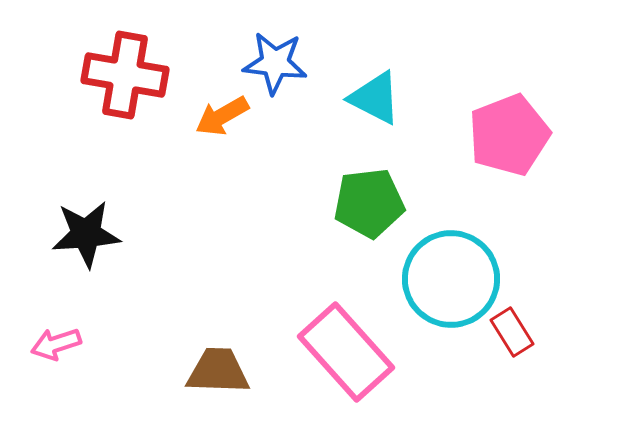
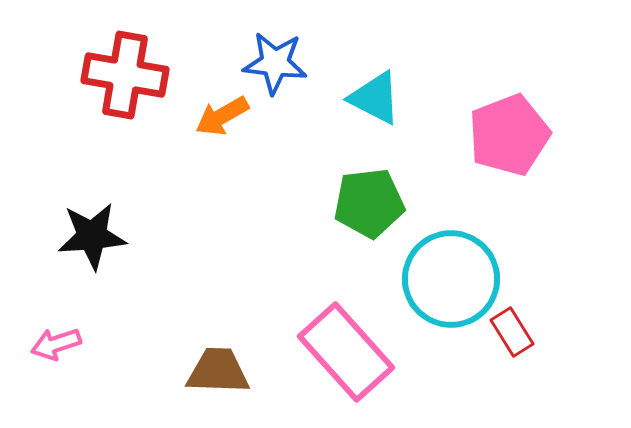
black star: moved 6 px right, 2 px down
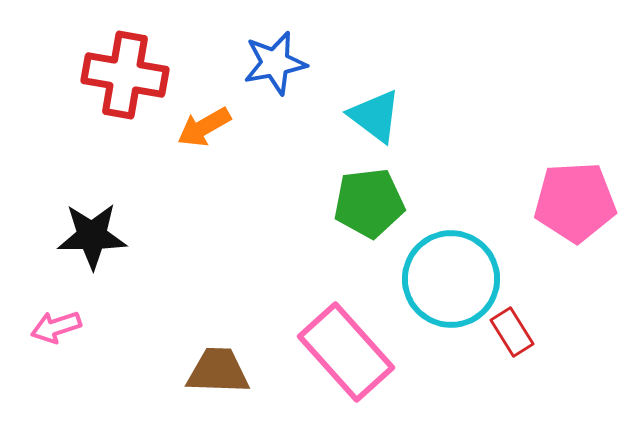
blue star: rotated 18 degrees counterclockwise
cyan triangle: moved 18 px down; rotated 10 degrees clockwise
orange arrow: moved 18 px left, 11 px down
pink pentagon: moved 66 px right, 67 px down; rotated 18 degrees clockwise
black star: rotated 4 degrees clockwise
pink arrow: moved 17 px up
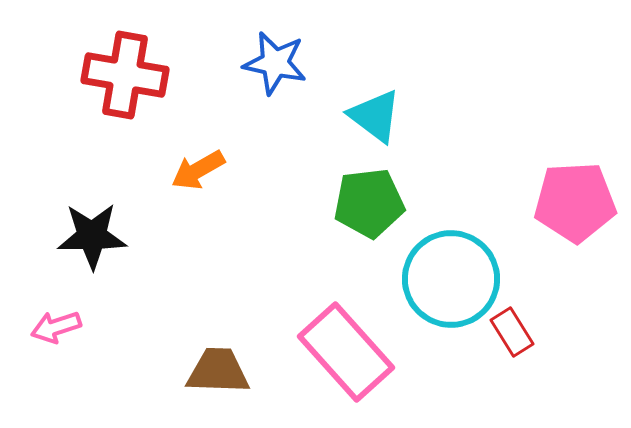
blue star: rotated 24 degrees clockwise
orange arrow: moved 6 px left, 43 px down
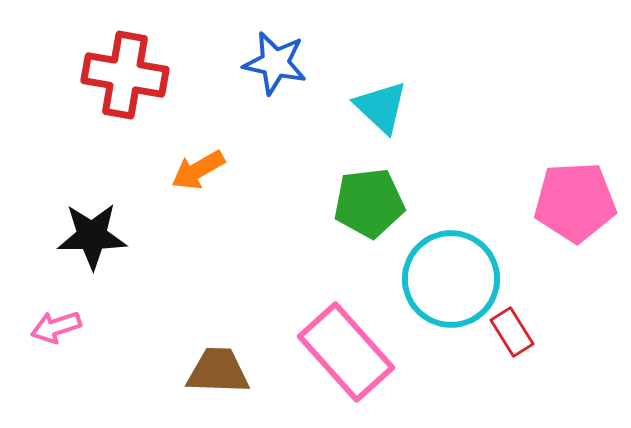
cyan triangle: moved 6 px right, 9 px up; rotated 6 degrees clockwise
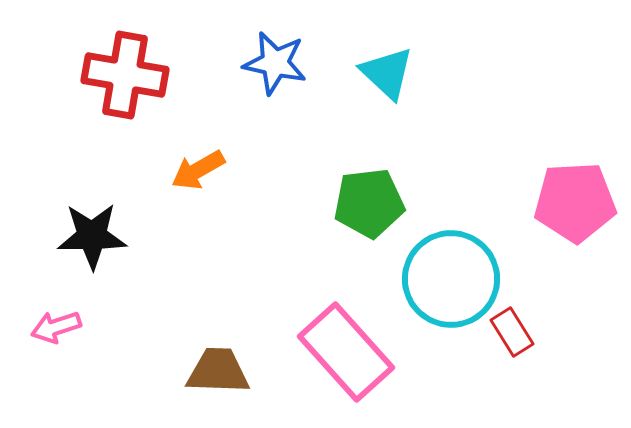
cyan triangle: moved 6 px right, 34 px up
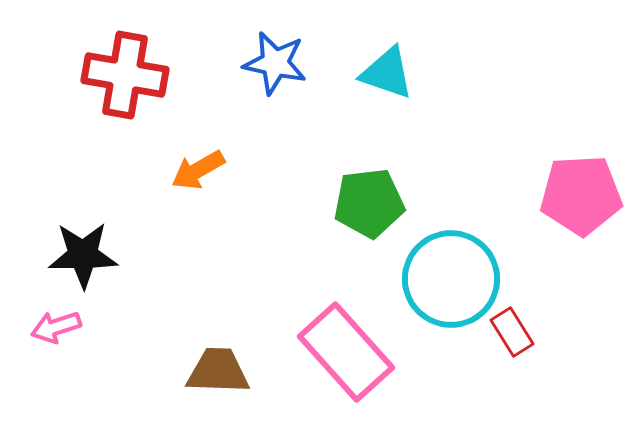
cyan triangle: rotated 24 degrees counterclockwise
pink pentagon: moved 6 px right, 7 px up
black star: moved 9 px left, 19 px down
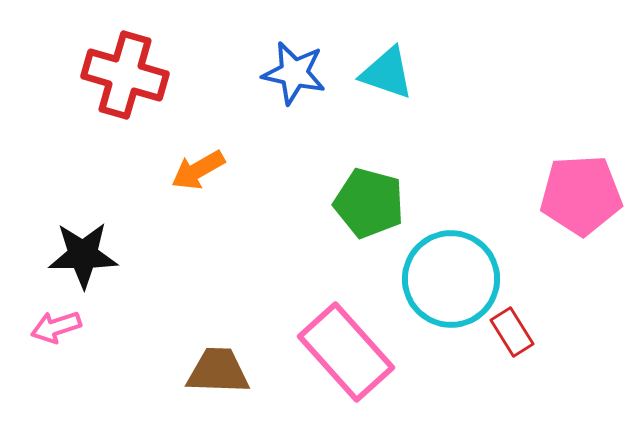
blue star: moved 19 px right, 10 px down
red cross: rotated 6 degrees clockwise
green pentagon: rotated 22 degrees clockwise
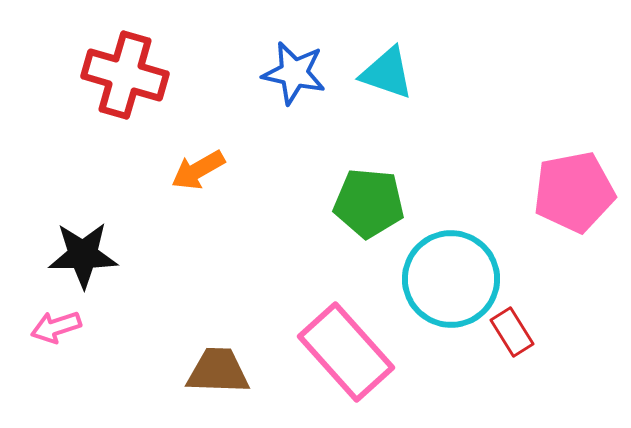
pink pentagon: moved 7 px left, 3 px up; rotated 8 degrees counterclockwise
green pentagon: rotated 10 degrees counterclockwise
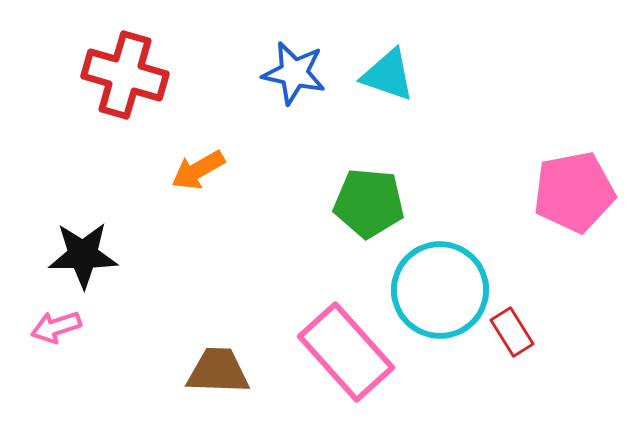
cyan triangle: moved 1 px right, 2 px down
cyan circle: moved 11 px left, 11 px down
